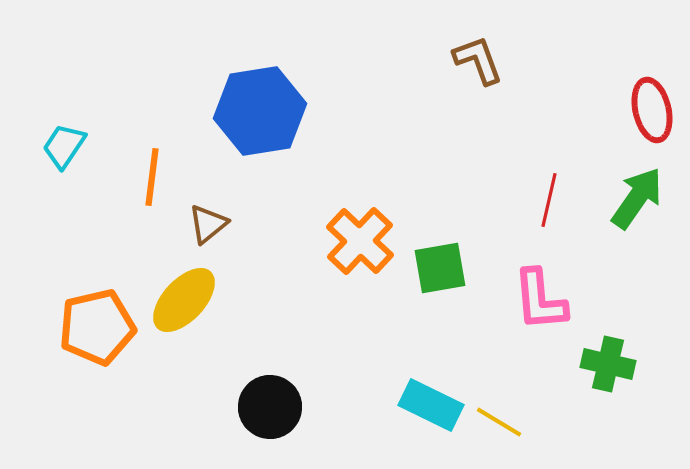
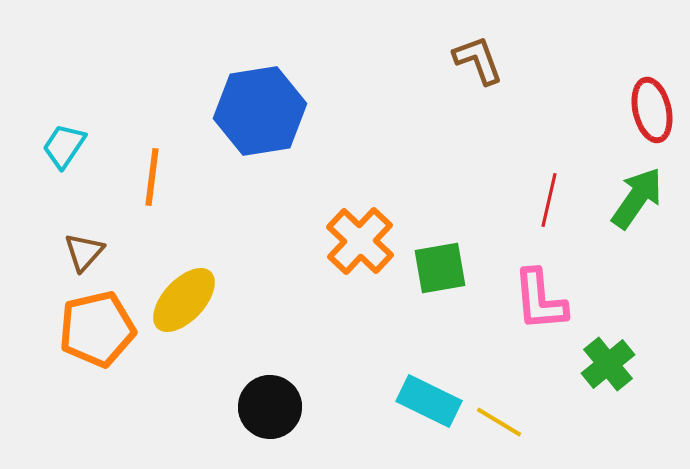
brown triangle: moved 124 px left, 28 px down; rotated 9 degrees counterclockwise
orange pentagon: moved 2 px down
green cross: rotated 38 degrees clockwise
cyan rectangle: moved 2 px left, 4 px up
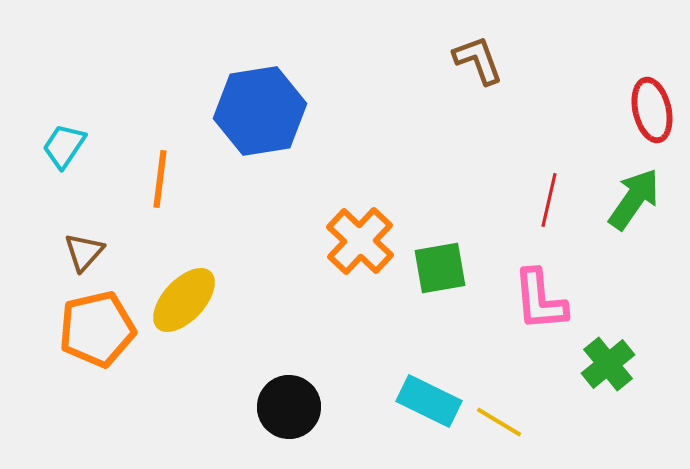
orange line: moved 8 px right, 2 px down
green arrow: moved 3 px left, 1 px down
black circle: moved 19 px right
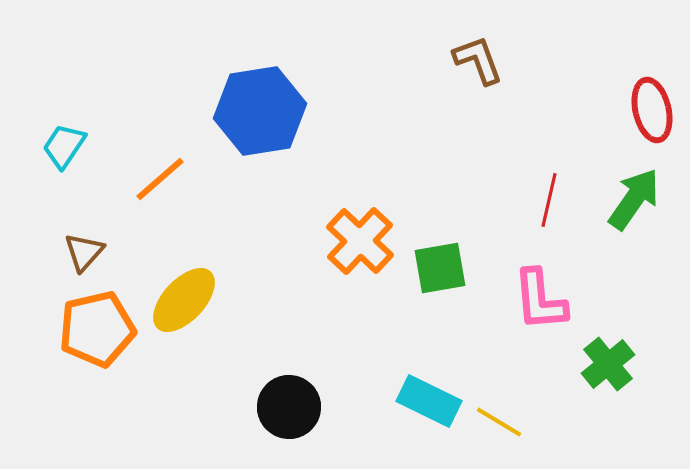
orange line: rotated 42 degrees clockwise
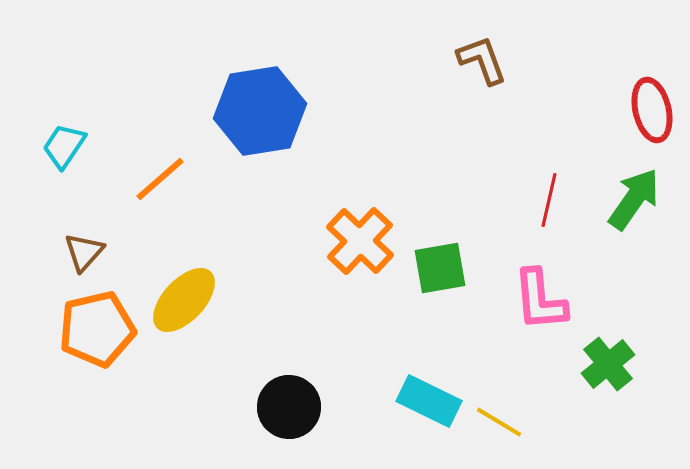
brown L-shape: moved 4 px right
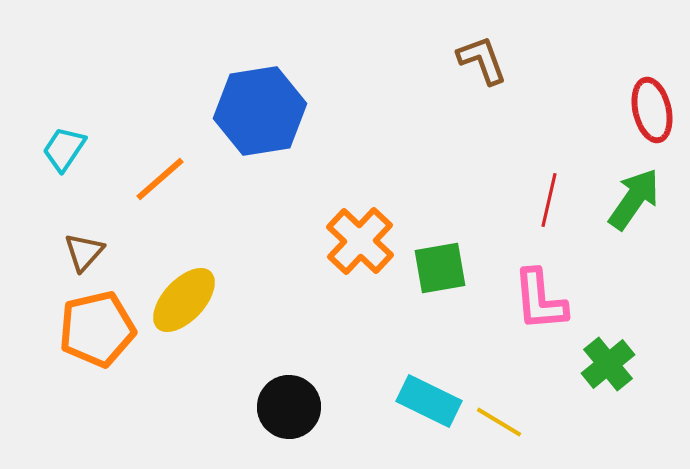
cyan trapezoid: moved 3 px down
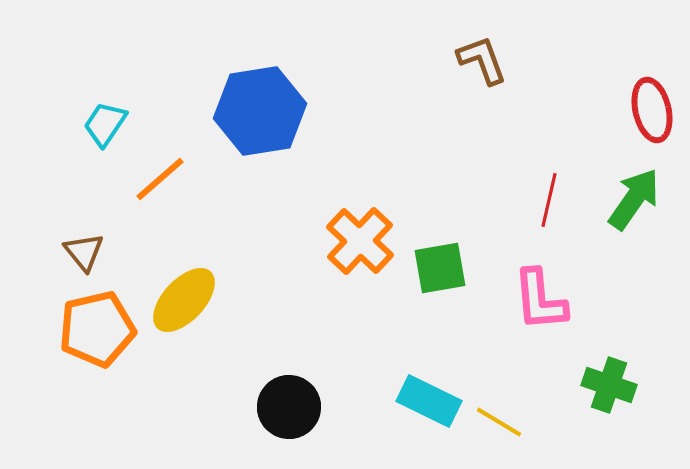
cyan trapezoid: moved 41 px right, 25 px up
brown triangle: rotated 21 degrees counterclockwise
green cross: moved 1 px right, 21 px down; rotated 32 degrees counterclockwise
